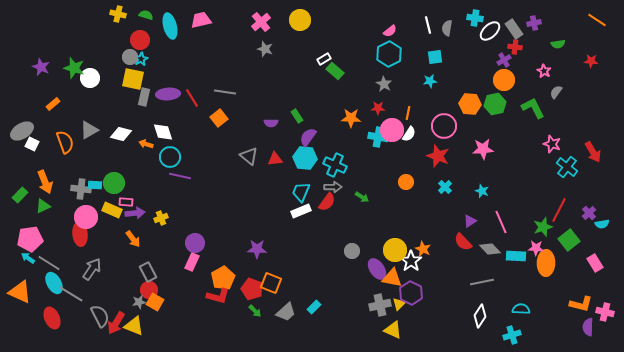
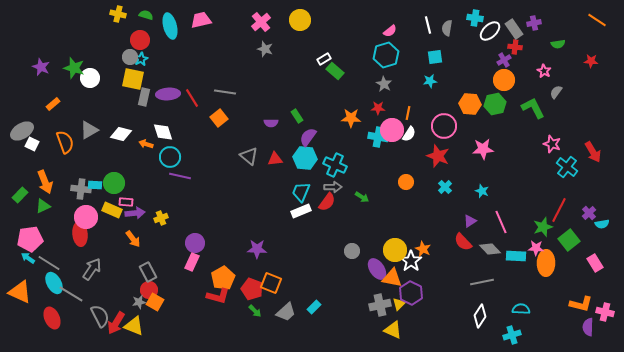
cyan hexagon at (389, 54): moved 3 px left, 1 px down; rotated 10 degrees clockwise
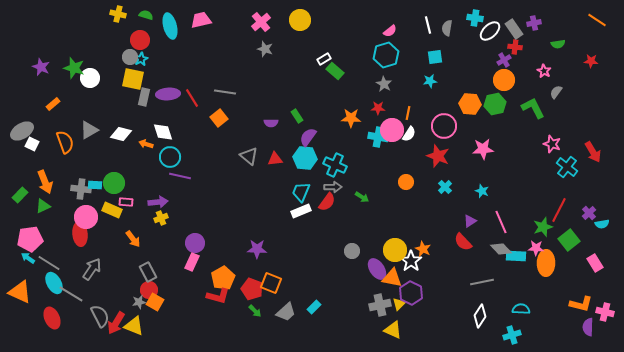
purple arrow at (135, 213): moved 23 px right, 11 px up
gray diamond at (490, 249): moved 11 px right
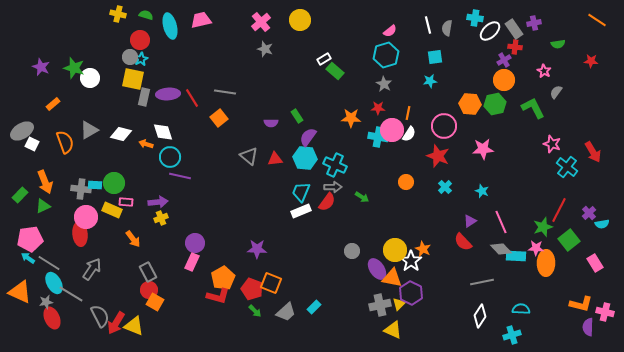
gray star at (139, 302): moved 93 px left
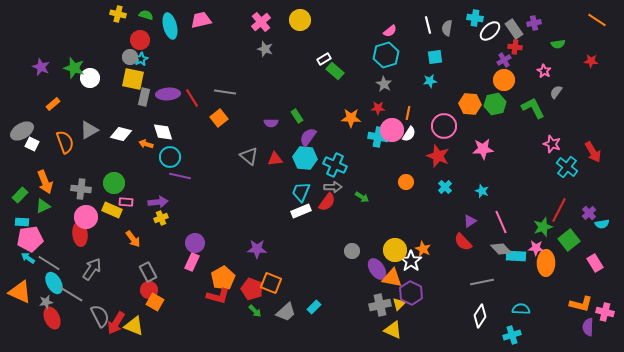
cyan rectangle at (95, 185): moved 73 px left, 37 px down
